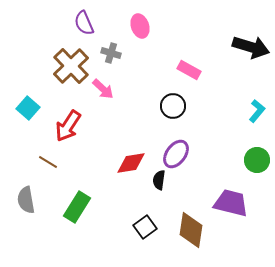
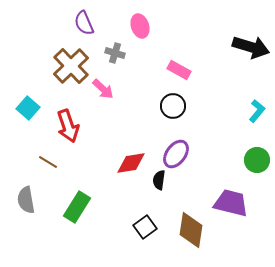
gray cross: moved 4 px right
pink rectangle: moved 10 px left
red arrow: rotated 52 degrees counterclockwise
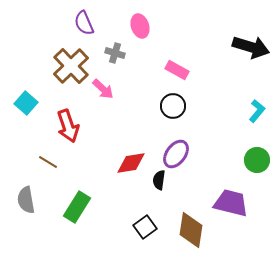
pink rectangle: moved 2 px left
cyan square: moved 2 px left, 5 px up
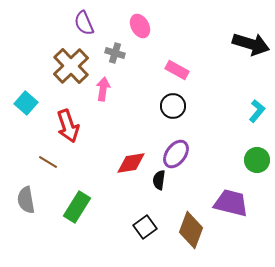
pink ellipse: rotated 10 degrees counterclockwise
black arrow: moved 3 px up
pink arrow: rotated 125 degrees counterclockwise
brown diamond: rotated 12 degrees clockwise
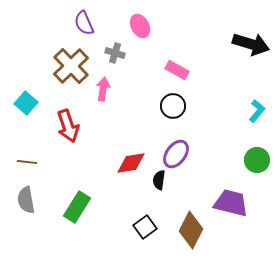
brown line: moved 21 px left; rotated 24 degrees counterclockwise
brown diamond: rotated 6 degrees clockwise
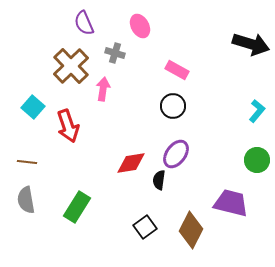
cyan square: moved 7 px right, 4 px down
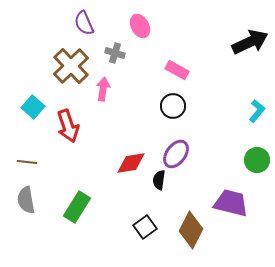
black arrow: moved 1 px left, 2 px up; rotated 42 degrees counterclockwise
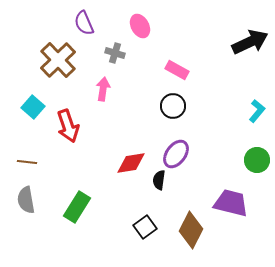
brown cross: moved 13 px left, 6 px up
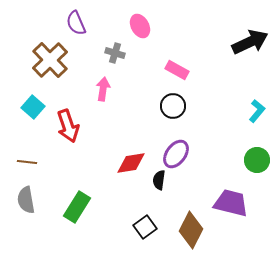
purple semicircle: moved 8 px left
brown cross: moved 8 px left
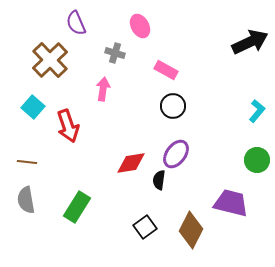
pink rectangle: moved 11 px left
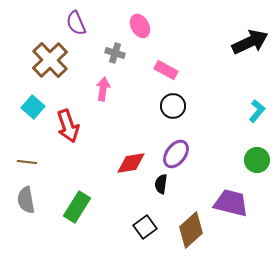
black semicircle: moved 2 px right, 4 px down
brown diamond: rotated 21 degrees clockwise
